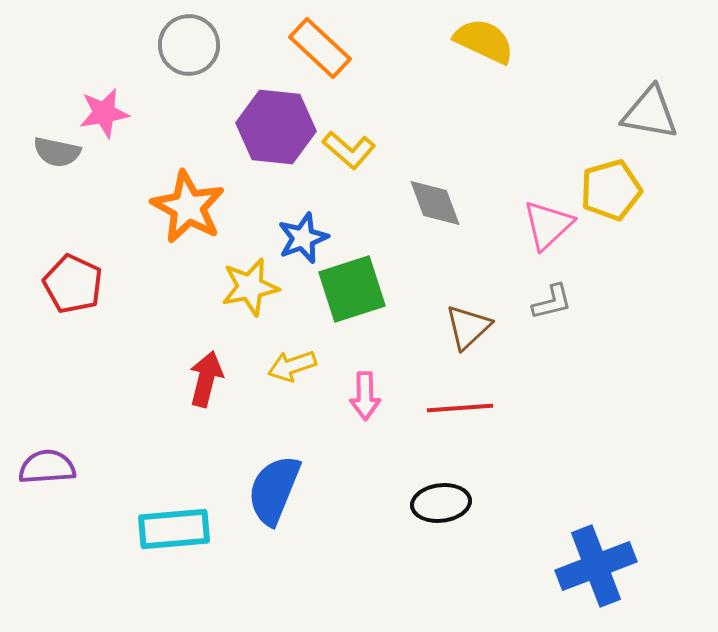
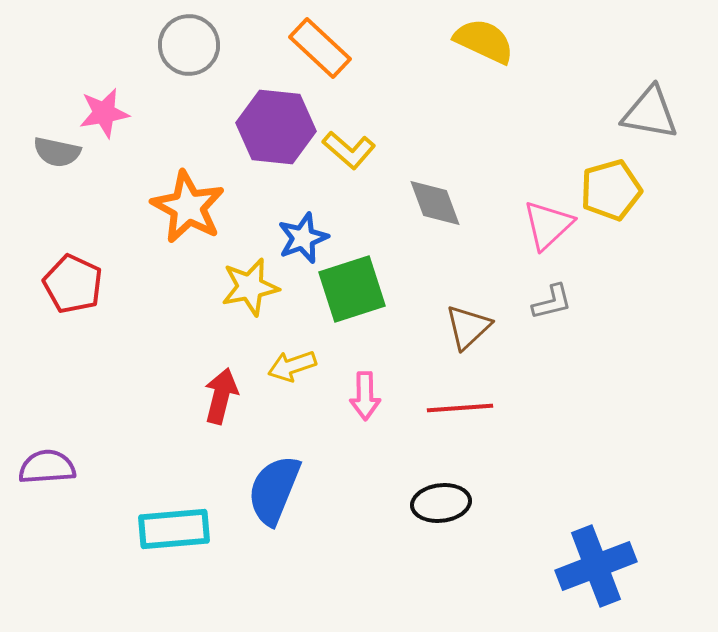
red arrow: moved 15 px right, 17 px down
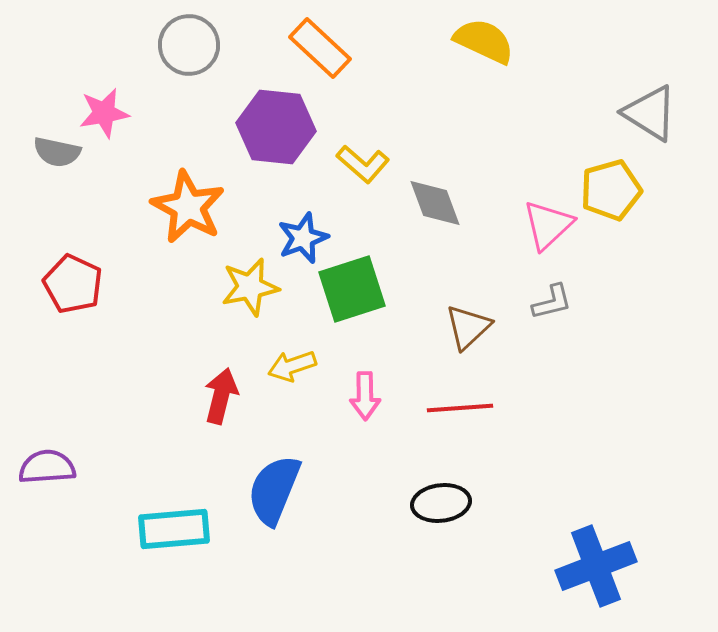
gray triangle: rotated 22 degrees clockwise
yellow L-shape: moved 14 px right, 14 px down
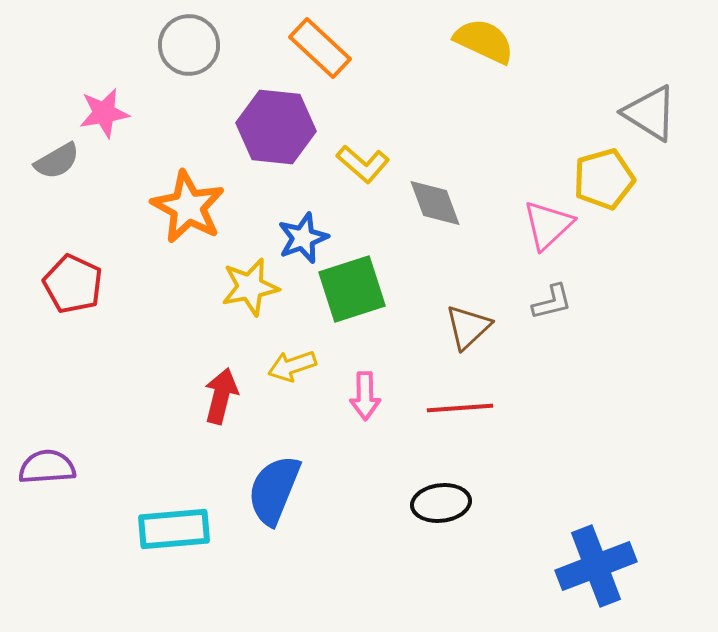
gray semicircle: moved 9 px down; rotated 42 degrees counterclockwise
yellow pentagon: moved 7 px left, 11 px up
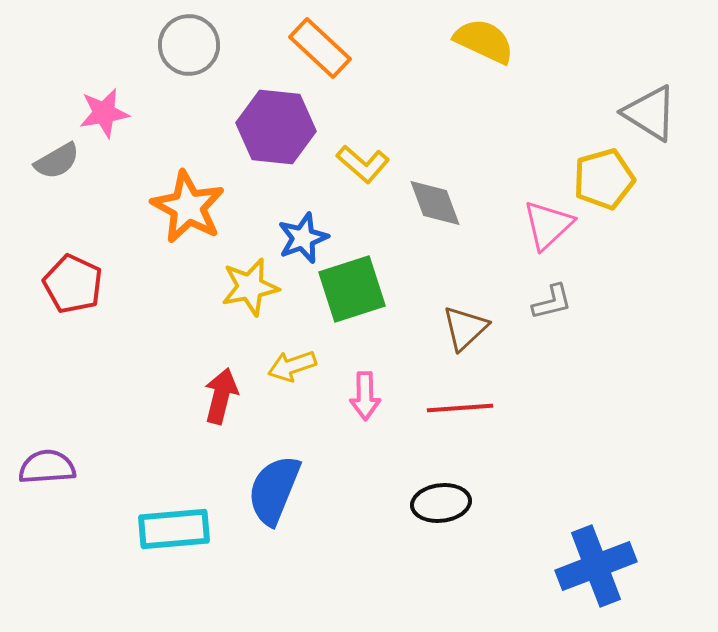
brown triangle: moved 3 px left, 1 px down
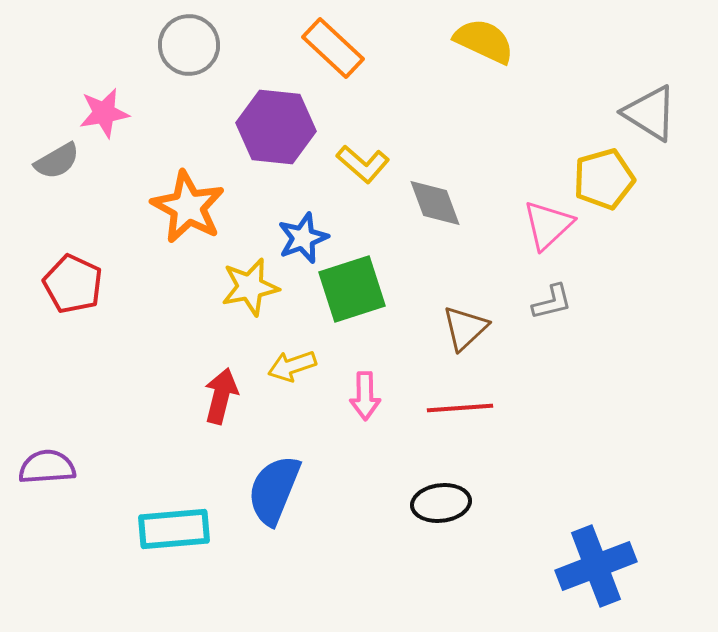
orange rectangle: moved 13 px right
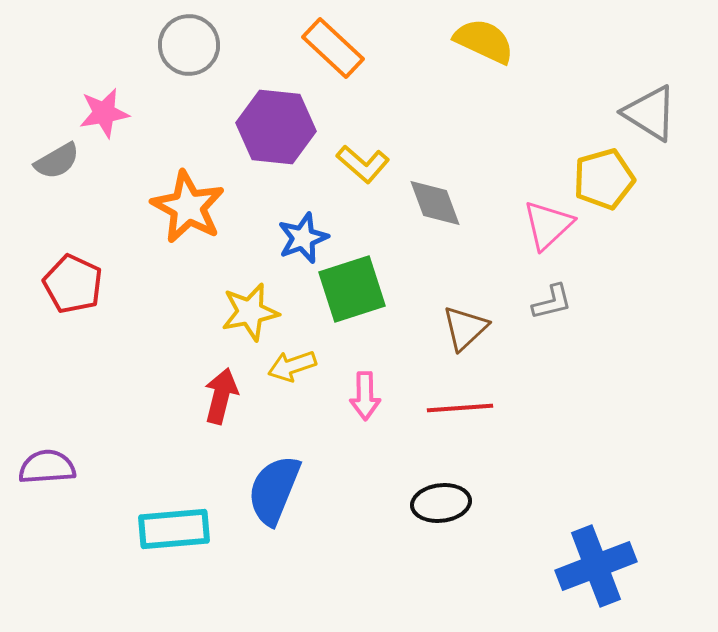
yellow star: moved 25 px down
